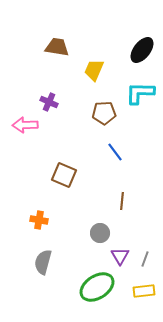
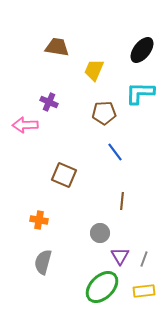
gray line: moved 1 px left
green ellipse: moved 5 px right; rotated 12 degrees counterclockwise
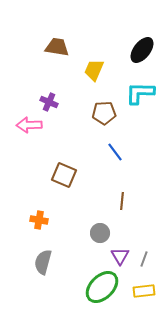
pink arrow: moved 4 px right
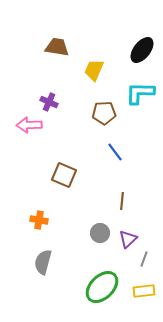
purple triangle: moved 8 px right, 17 px up; rotated 18 degrees clockwise
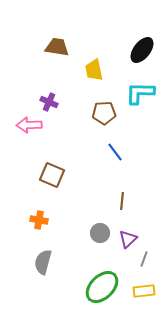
yellow trapezoid: rotated 35 degrees counterclockwise
brown square: moved 12 px left
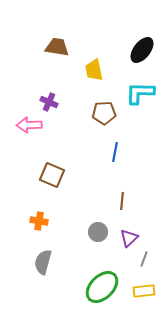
blue line: rotated 48 degrees clockwise
orange cross: moved 1 px down
gray circle: moved 2 px left, 1 px up
purple triangle: moved 1 px right, 1 px up
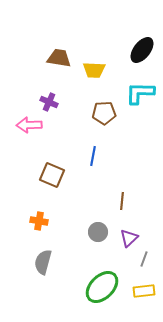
brown trapezoid: moved 2 px right, 11 px down
yellow trapezoid: rotated 75 degrees counterclockwise
blue line: moved 22 px left, 4 px down
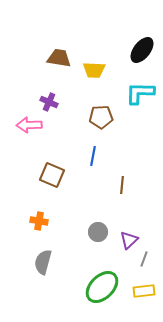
brown pentagon: moved 3 px left, 4 px down
brown line: moved 16 px up
purple triangle: moved 2 px down
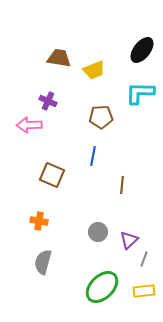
yellow trapezoid: rotated 25 degrees counterclockwise
purple cross: moved 1 px left, 1 px up
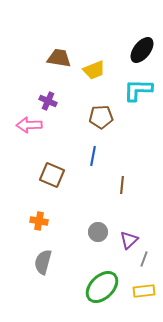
cyan L-shape: moved 2 px left, 3 px up
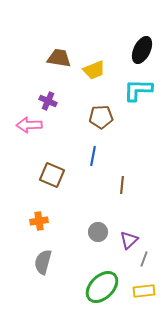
black ellipse: rotated 12 degrees counterclockwise
orange cross: rotated 18 degrees counterclockwise
